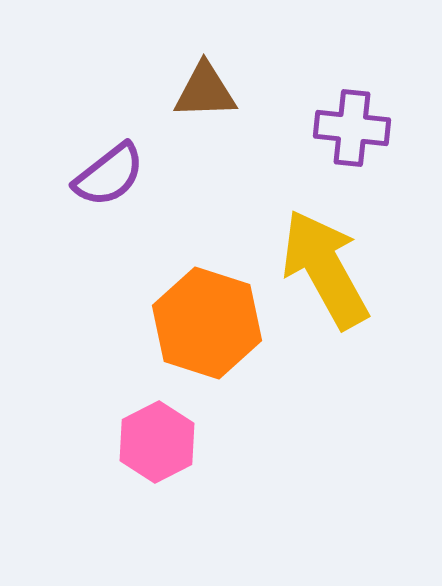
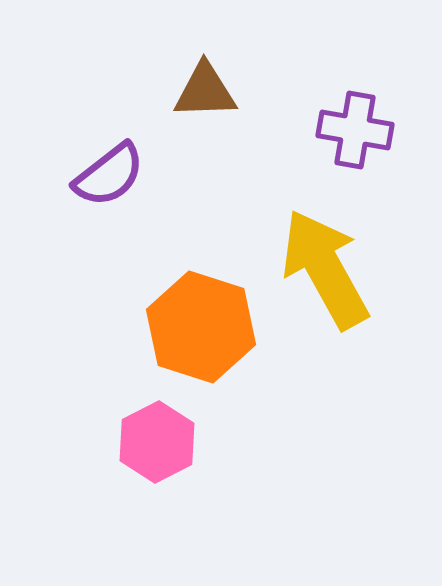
purple cross: moved 3 px right, 2 px down; rotated 4 degrees clockwise
orange hexagon: moved 6 px left, 4 px down
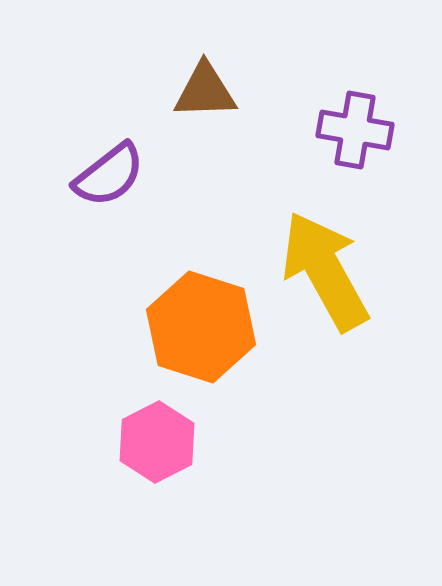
yellow arrow: moved 2 px down
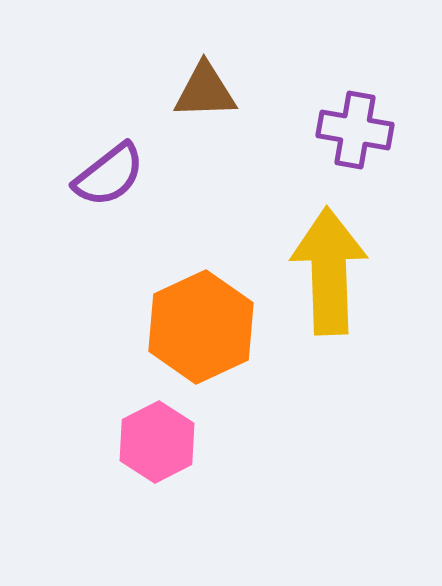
yellow arrow: moved 4 px right; rotated 27 degrees clockwise
orange hexagon: rotated 17 degrees clockwise
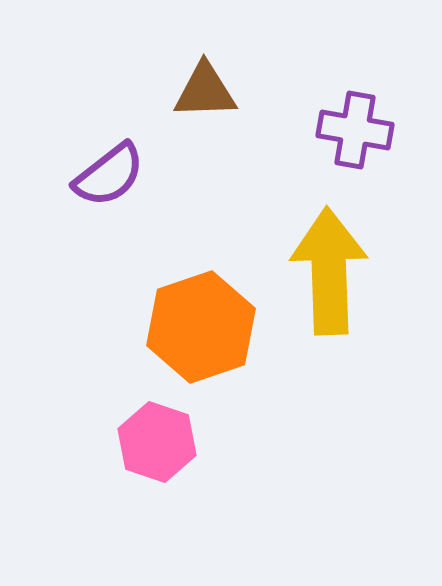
orange hexagon: rotated 6 degrees clockwise
pink hexagon: rotated 14 degrees counterclockwise
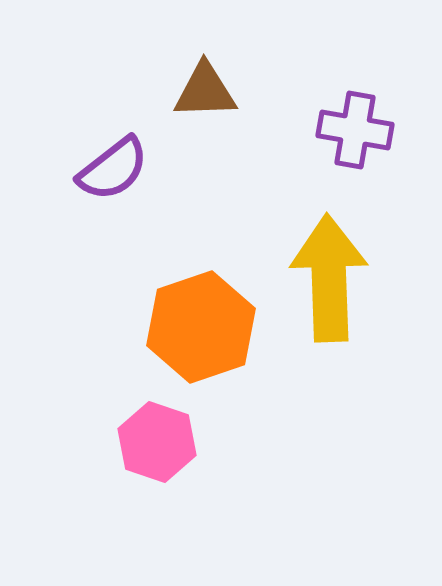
purple semicircle: moved 4 px right, 6 px up
yellow arrow: moved 7 px down
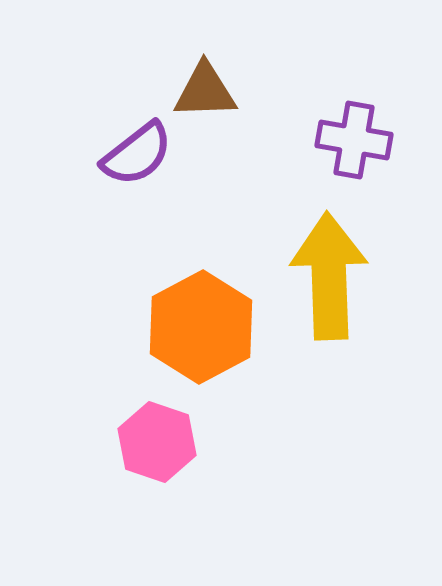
purple cross: moved 1 px left, 10 px down
purple semicircle: moved 24 px right, 15 px up
yellow arrow: moved 2 px up
orange hexagon: rotated 9 degrees counterclockwise
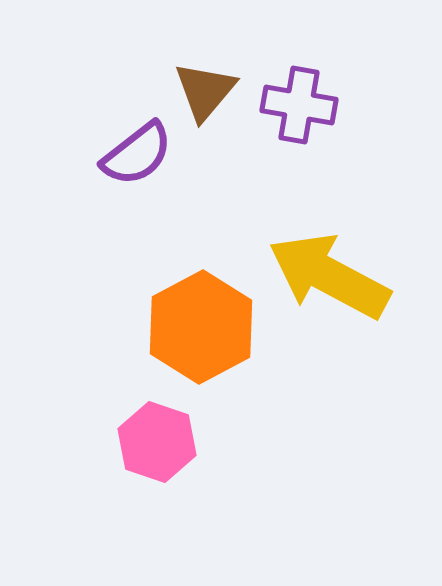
brown triangle: rotated 48 degrees counterclockwise
purple cross: moved 55 px left, 35 px up
yellow arrow: rotated 60 degrees counterclockwise
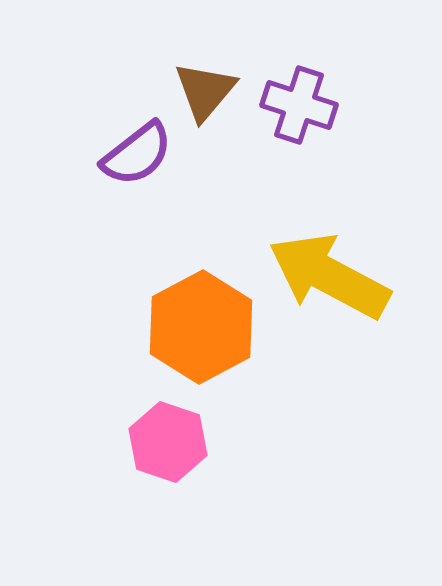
purple cross: rotated 8 degrees clockwise
pink hexagon: moved 11 px right
